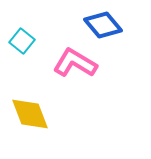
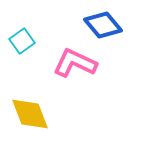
cyan square: rotated 15 degrees clockwise
pink L-shape: rotated 6 degrees counterclockwise
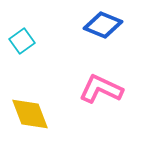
blue diamond: rotated 27 degrees counterclockwise
pink L-shape: moved 26 px right, 26 px down
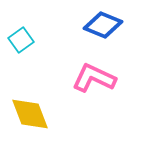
cyan square: moved 1 px left, 1 px up
pink L-shape: moved 7 px left, 11 px up
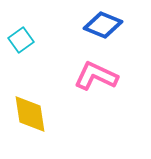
pink L-shape: moved 2 px right, 2 px up
yellow diamond: rotated 12 degrees clockwise
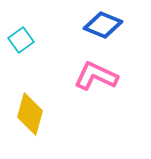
yellow diamond: rotated 24 degrees clockwise
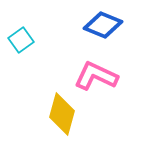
yellow diamond: moved 32 px right
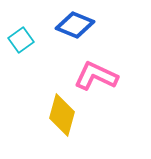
blue diamond: moved 28 px left
yellow diamond: moved 1 px down
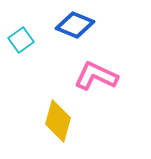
yellow diamond: moved 4 px left, 6 px down
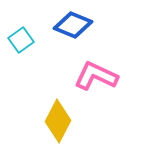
blue diamond: moved 2 px left
yellow diamond: rotated 12 degrees clockwise
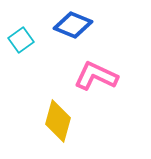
yellow diamond: rotated 12 degrees counterclockwise
